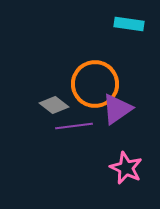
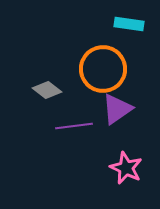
orange circle: moved 8 px right, 15 px up
gray diamond: moved 7 px left, 15 px up
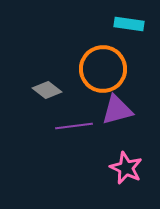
purple triangle: moved 1 px down; rotated 20 degrees clockwise
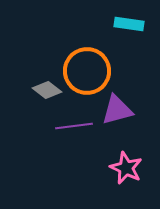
orange circle: moved 16 px left, 2 px down
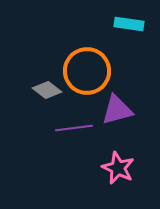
purple line: moved 2 px down
pink star: moved 8 px left
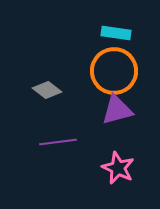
cyan rectangle: moved 13 px left, 9 px down
orange circle: moved 27 px right
purple line: moved 16 px left, 14 px down
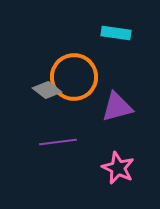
orange circle: moved 40 px left, 6 px down
purple triangle: moved 3 px up
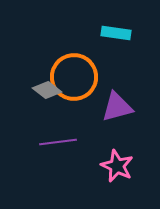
pink star: moved 1 px left, 2 px up
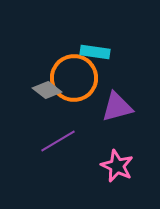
cyan rectangle: moved 21 px left, 19 px down
orange circle: moved 1 px down
purple line: moved 1 px up; rotated 24 degrees counterclockwise
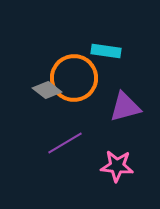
cyan rectangle: moved 11 px right, 1 px up
purple triangle: moved 8 px right
purple line: moved 7 px right, 2 px down
pink star: rotated 20 degrees counterclockwise
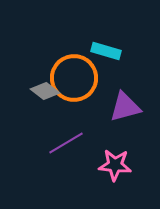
cyan rectangle: rotated 8 degrees clockwise
gray diamond: moved 2 px left, 1 px down
purple line: moved 1 px right
pink star: moved 2 px left, 1 px up
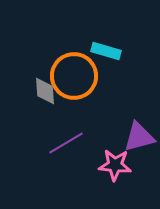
orange circle: moved 2 px up
gray diamond: rotated 48 degrees clockwise
purple triangle: moved 14 px right, 30 px down
